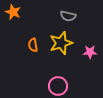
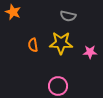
yellow star: rotated 20 degrees clockwise
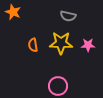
pink star: moved 2 px left, 7 px up
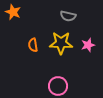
pink star: rotated 16 degrees counterclockwise
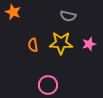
pink star: moved 1 px right, 1 px up
pink circle: moved 10 px left, 1 px up
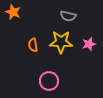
yellow star: moved 1 px up
pink circle: moved 1 px right, 4 px up
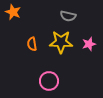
orange semicircle: moved 1 px left, 1 px up
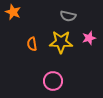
pink star: moved 6 px up
pink circle: moved 4 px right
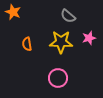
gray semicircle: rotated 28 degrees clockwise
orange semicircle: moved 5 px left
pink circle: moved 5 px right, 3 px up
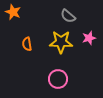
pink circle: moved 1 px down
